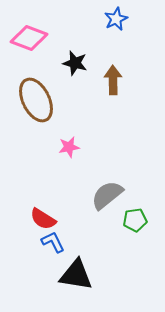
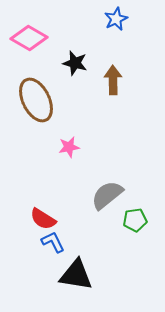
pink diamond: rotated 9 degrees clockwise
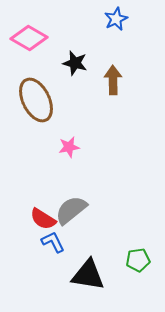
gray semicircle: moved 36 px left, 15 px down
green pentagon: moved 3 px right, 40 px down
black triangle: moved 12 px right
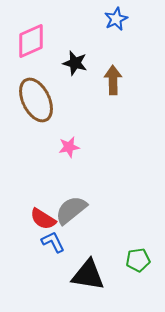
pink diamond: moved 2 px right, 3 px down; rotated 54 degrees counterclockwise
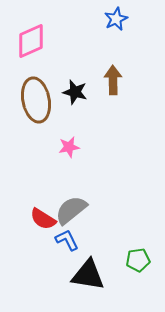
black star: moved 29 px down
brown ellipse: rotated 15 degrees clockwise
blue L-shape: moved 14 px right, 2 px up
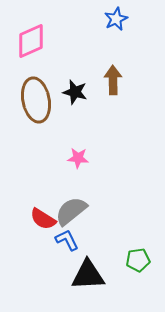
pink star: moved 9 px right, 11 px down; rotated 15 degrees clockwise
gray semicircle: moved 1 px down
black triangle: rotated 12 degrees counterclockwise
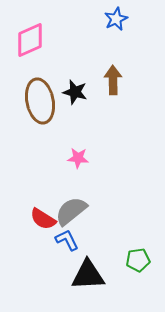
pink diamond: moved 1 px left, 1 px up
brown ellipse: moved 4 px right, 1 px down
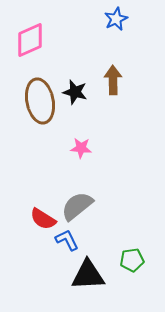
pink star: moved 3 px right, 10 px up
gray semicircle: moved 6 px right, 5 px up
green pentagon: moved 6 px left
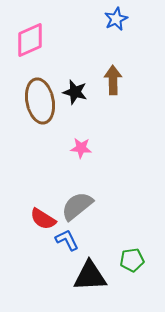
black triangle: moved 2 px right, 1 px down
